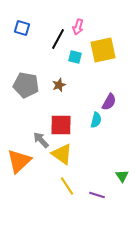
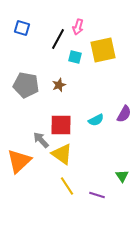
purple semicircle: moved 15 px right, 12 px down
cyan semicircle: rotated 49 degrees clockwise
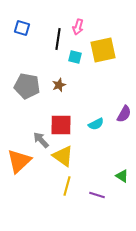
black line: rotated 20 degrees counterclockwise
gray pentagon: moved 1 px right, 1 px down
cyan semicircle: moved 4 px down
yellow triangle: moved 1 px right, 2 px down
green triangle: rotated 24 degrees counterclockwise
yellow line: rotated 48 degrees clockwise
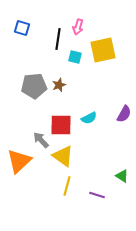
gray pentagon: moved 7 px right; rotated 15 degrees counterclockwise
cyan semicircle: moved 7 px left, 6 px up
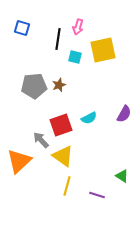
red square: rotated 20 degrees counterclockwise
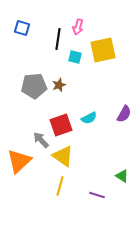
yellow line: moved 7 px left
